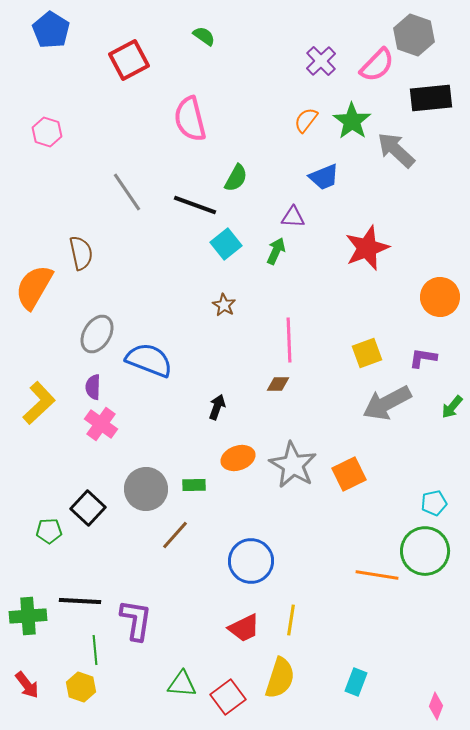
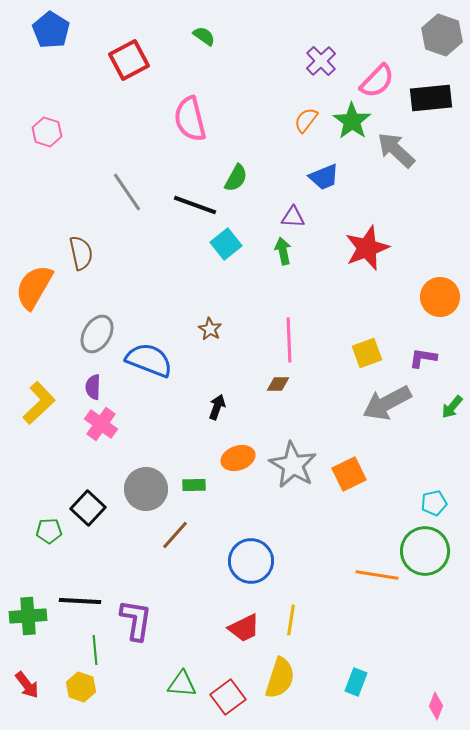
gray hexagon at (414, 35): moved 28 px right
pink semicircle at (377, 65): moved 16 px down
green arrow at (276, 251): moved 7 px right; rotated 36 degrees counterclockwise
brown star at (224, 305): moved 14 px left, 24 px down
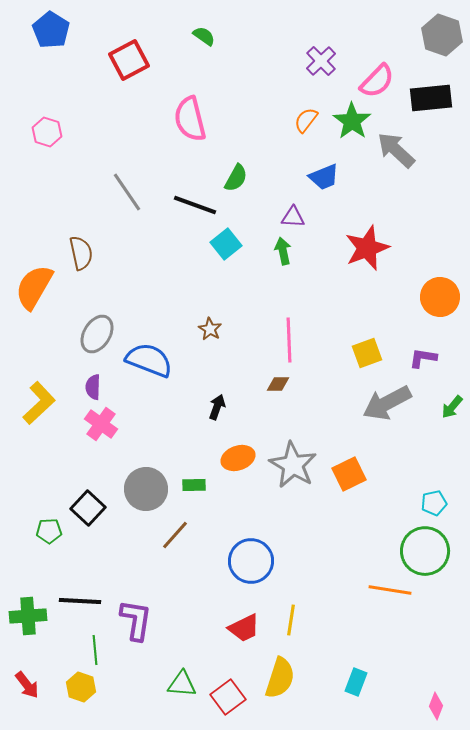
orange line at (377, 575): moved 13 px right, 15 px down
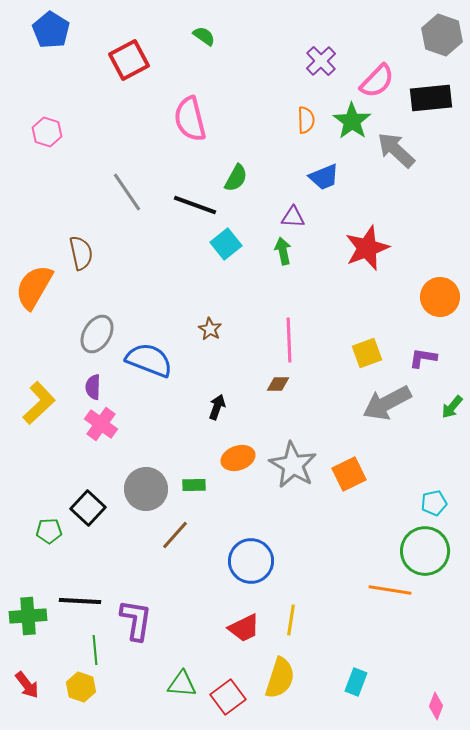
orange semicircle at (306, 120): rotated 140 degrees clockwise
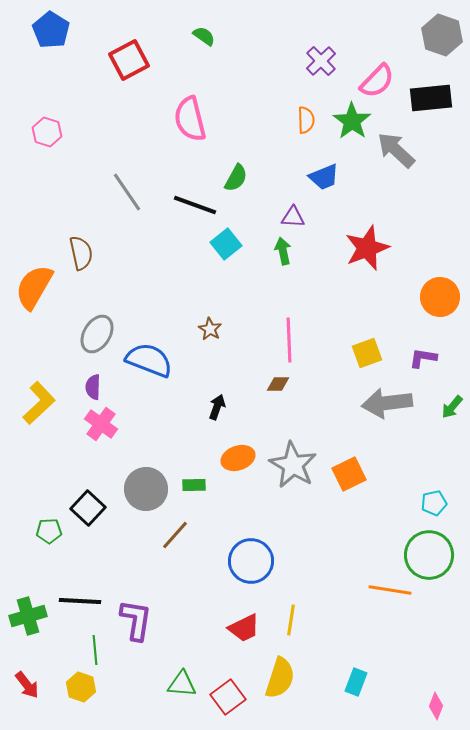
gray arrow at (387, 403): rotated 21 degrees clockwise
green circle at (425, 551): moved 4 px right, 4 px down
green cross at (28, 616): rotated 12 degrees counterclockwise
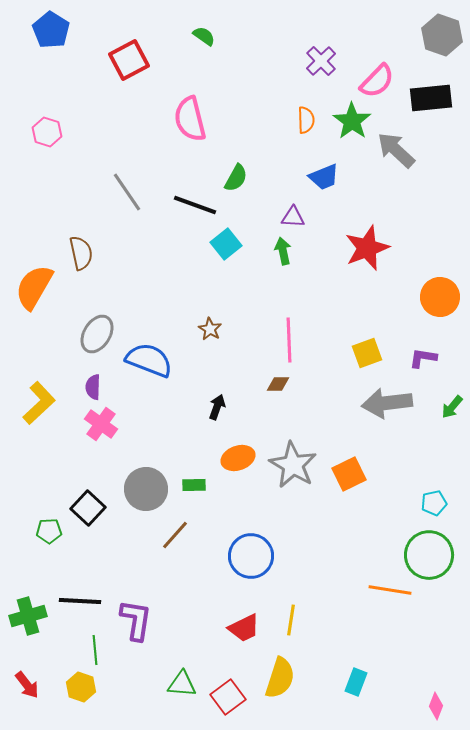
blue circle at (251, 561): moved 5 px up
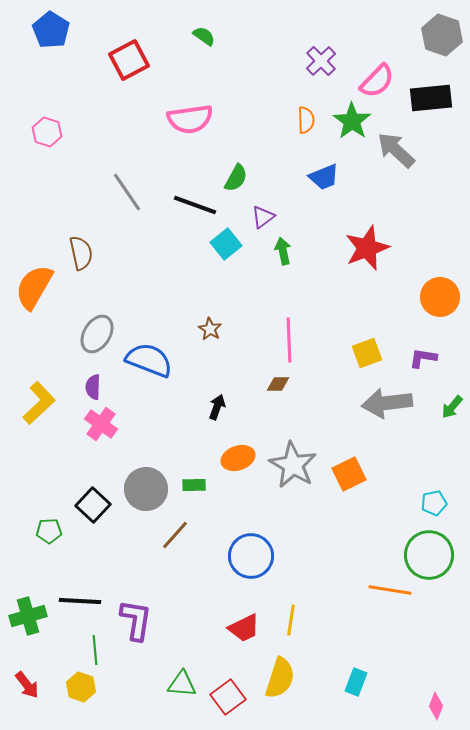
pink semicircle at (190, 119): rotated 84 degrees counterclockwise
purple triangle at (293, 217): moved 30 px left; rotated 40 degrees counterclockwise
black square at (88, 508): moved 5 px right, 3 px up
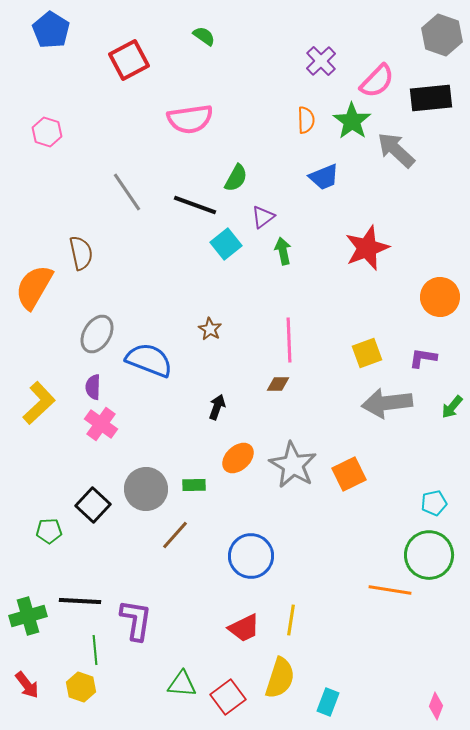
orange ellipse at (238, 458): rotated 24 degrees counterclockwise
cyan rectangle at (356, 682): moved 28 px left, 20 px down
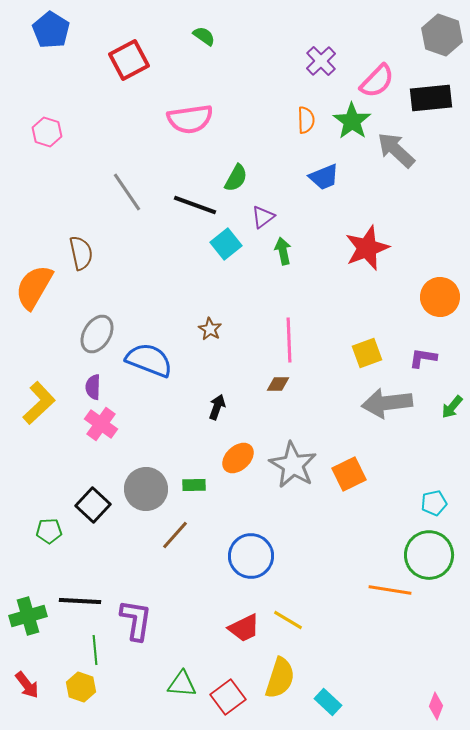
yellow line at (291, 620): moved 3 px left; rotated 68 degrees counterclockwise
cyan rectangle at (328, 702): rotated 68 degrees counterclockwise
